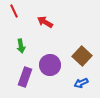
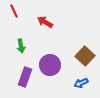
brown square: moved 3 px right
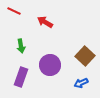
red line: rotated 40 degrees counterclockwise
purple rectangle: moved 4 px left
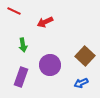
red arrow: rotated 56 degrees counterclockwise
green arrow: moved 2 px right, 1 px up
